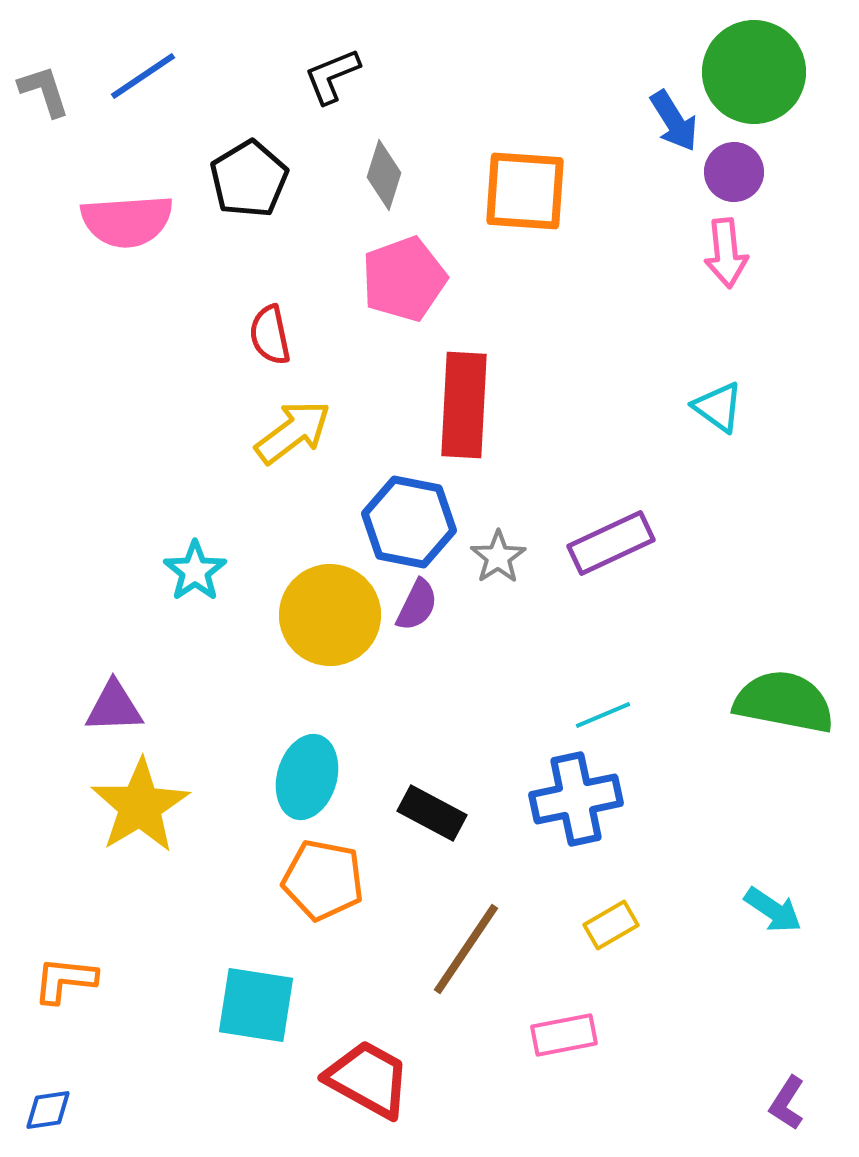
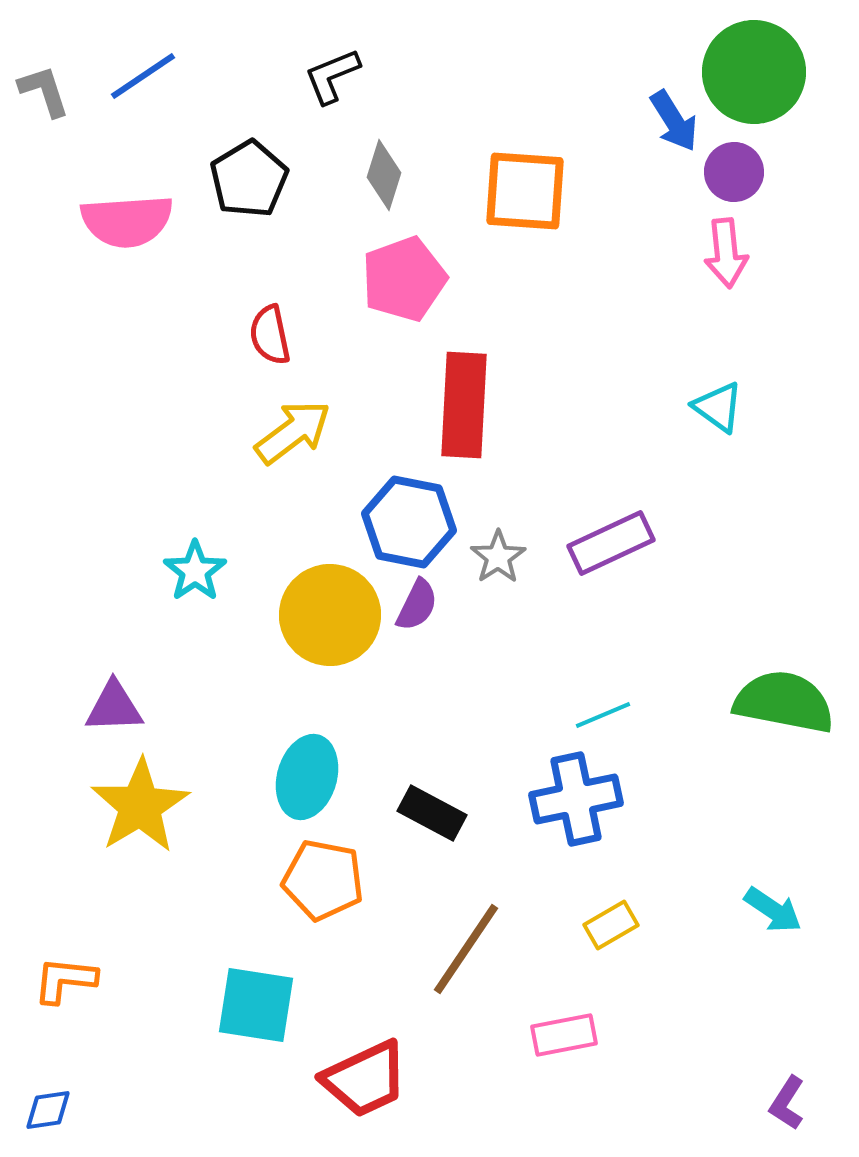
red trapezoid: moved 3 px left; rotated 126 degrees clockwise
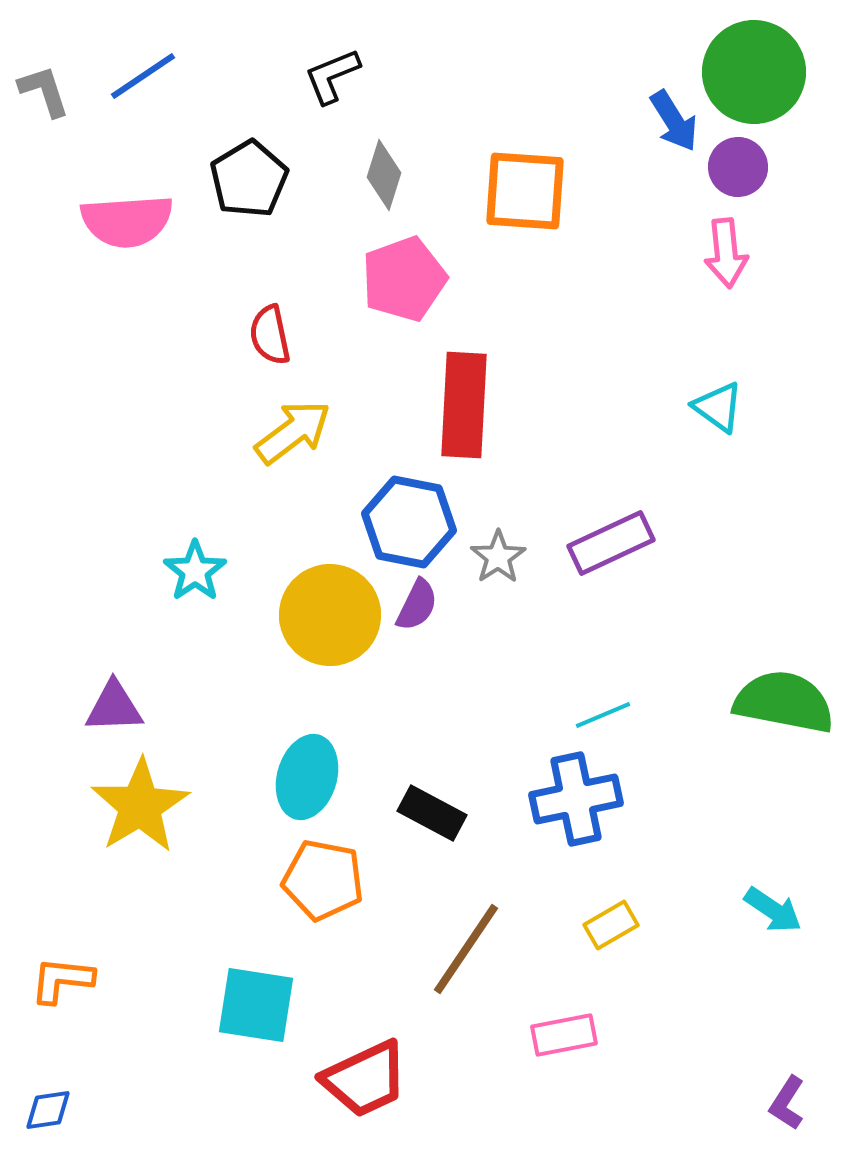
purple circle: moved 4 px right, 5 px up
orange L-shape: moved 3 px left
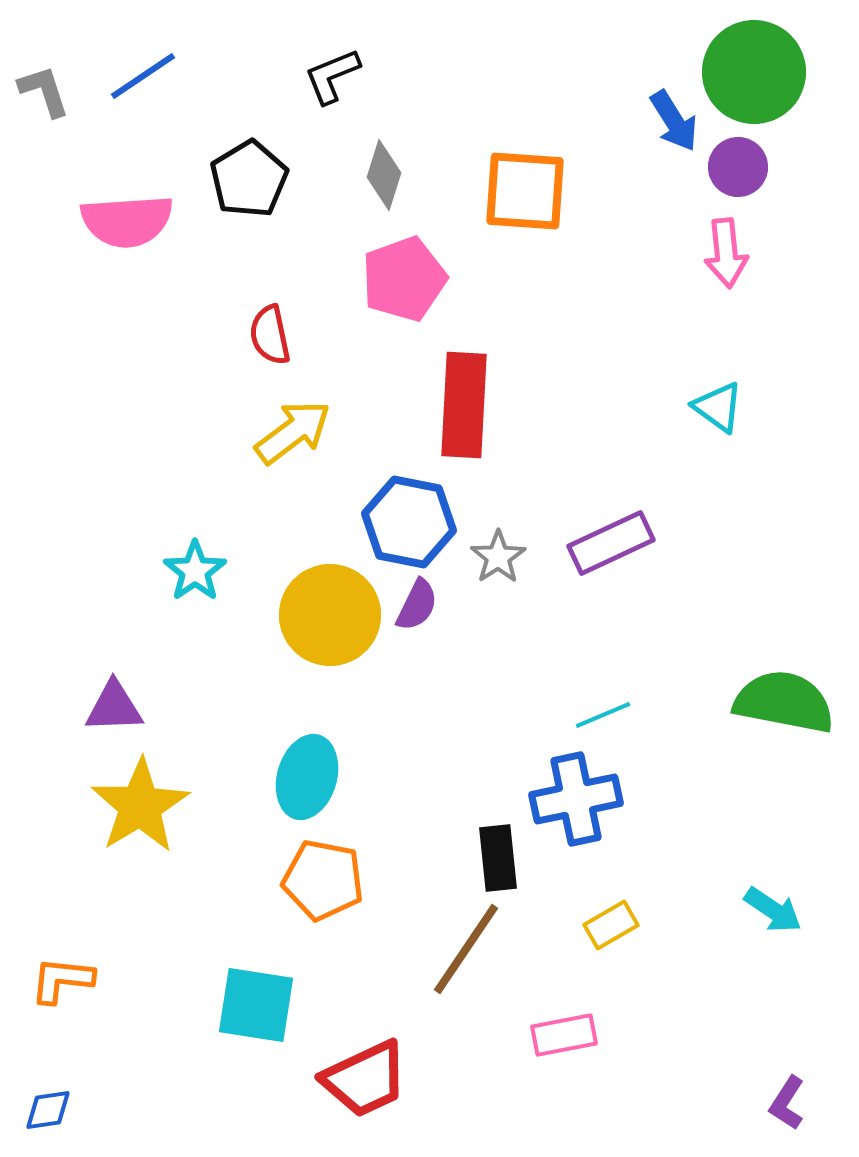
black rectangle: moved 66 px right, 45 px down; rotated 56 degrees clockwise
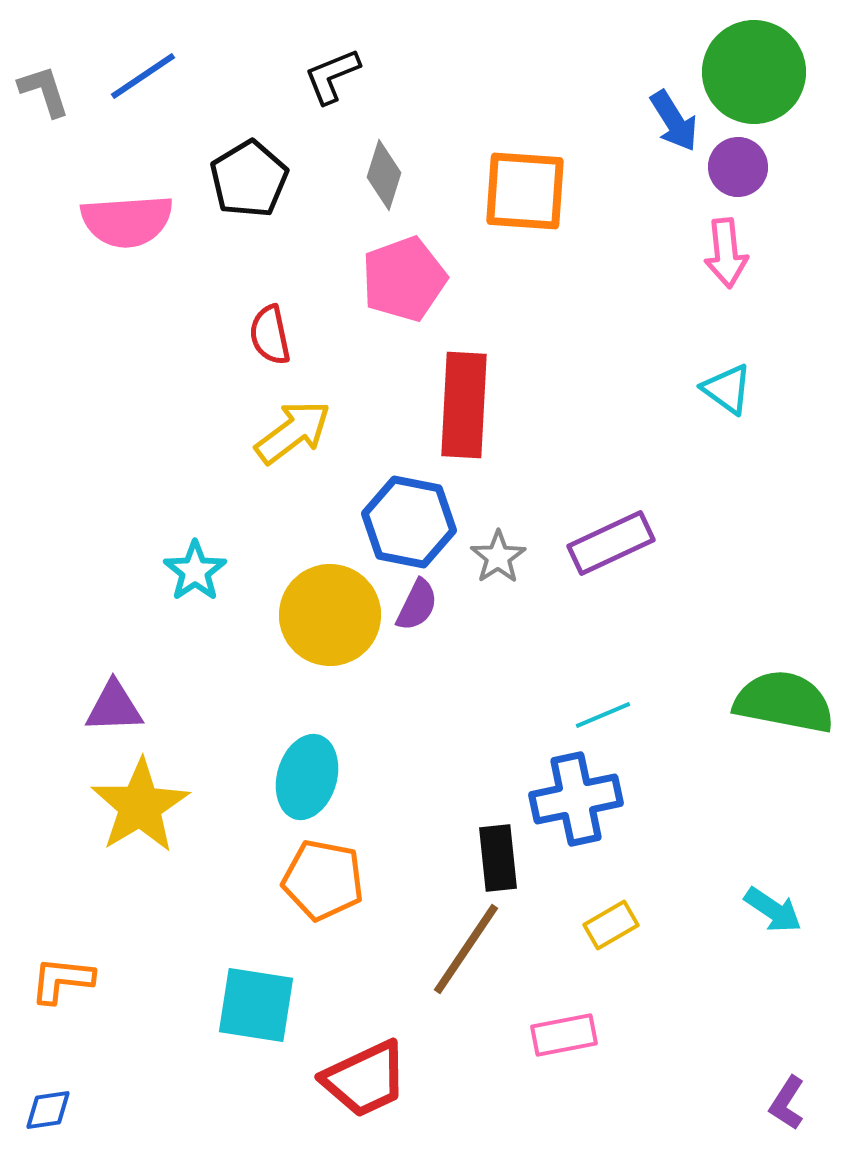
cyan triangle: moved 9 px right, 18 px up
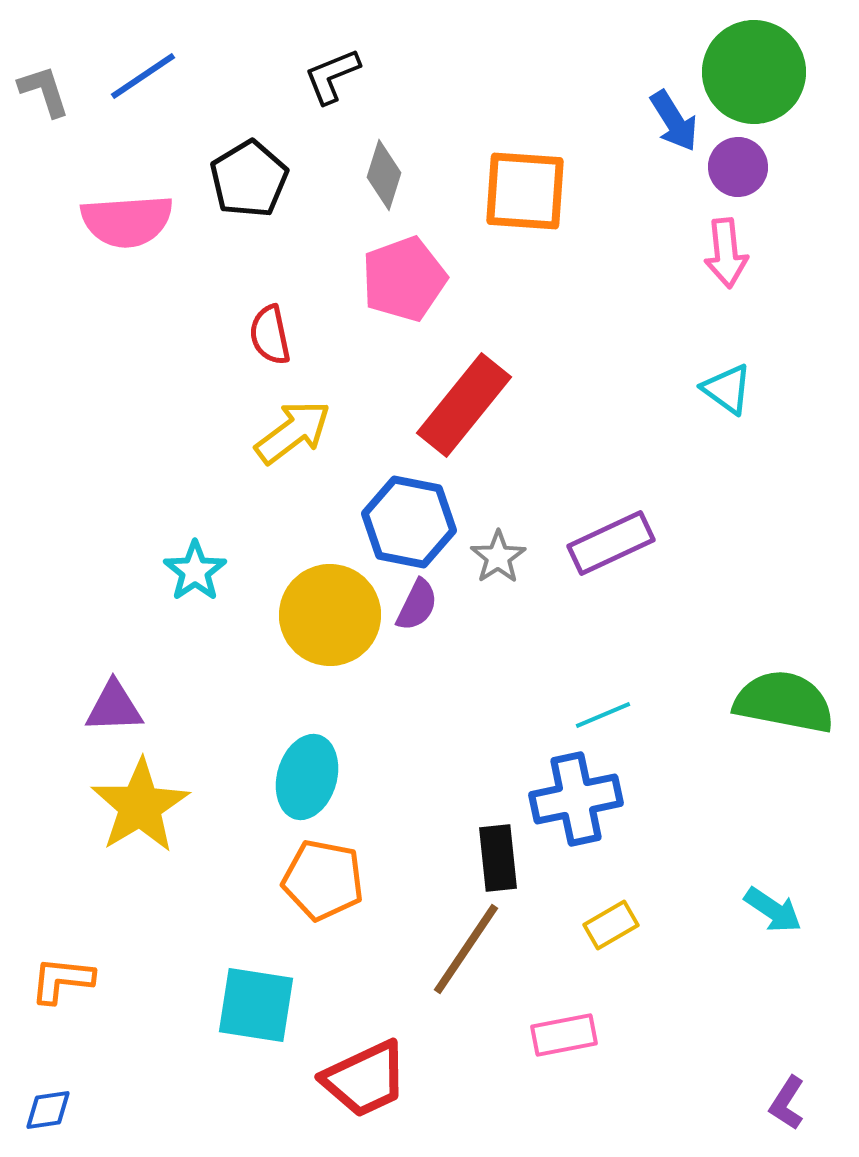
red rectangle: rotated 36 degrees clockwise
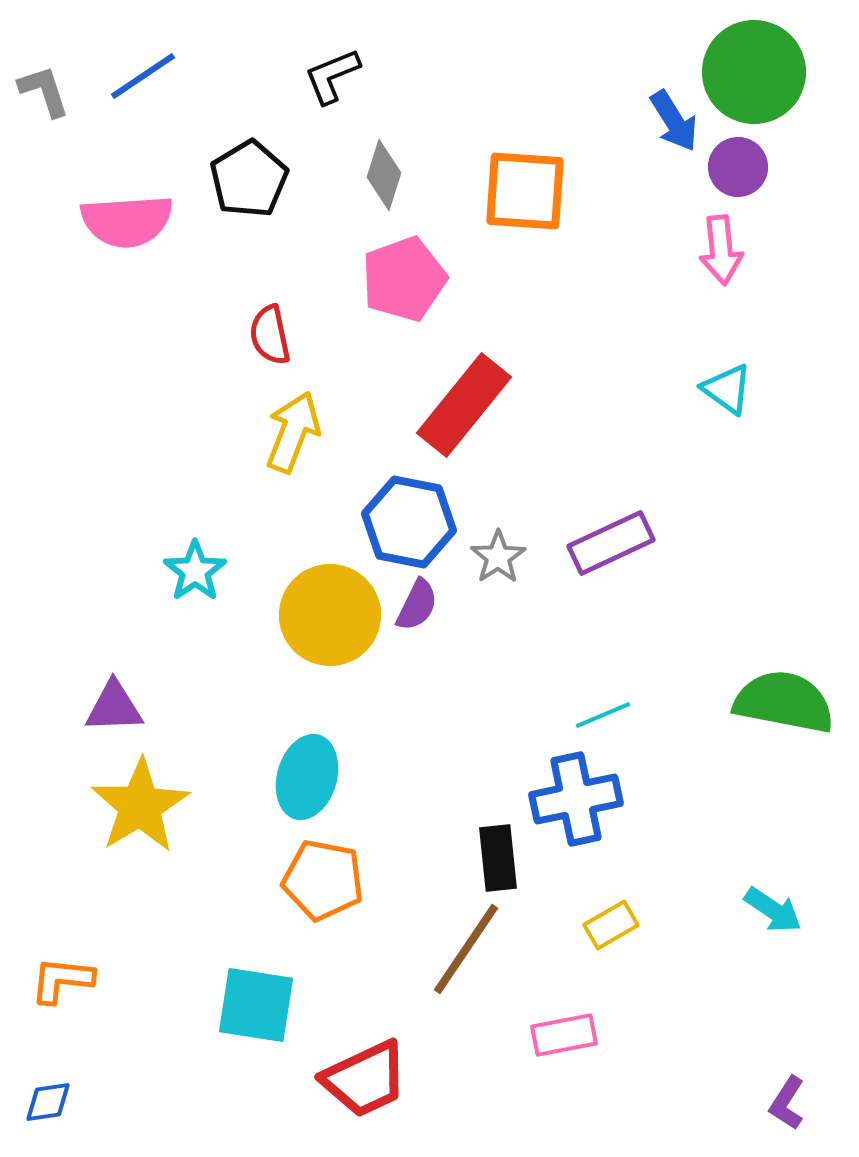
pink arrow: moved 5 px left, 3 px up
yellow arrow: rotated 32 degrees counterclockwise
blue diamond: moved 8 px up
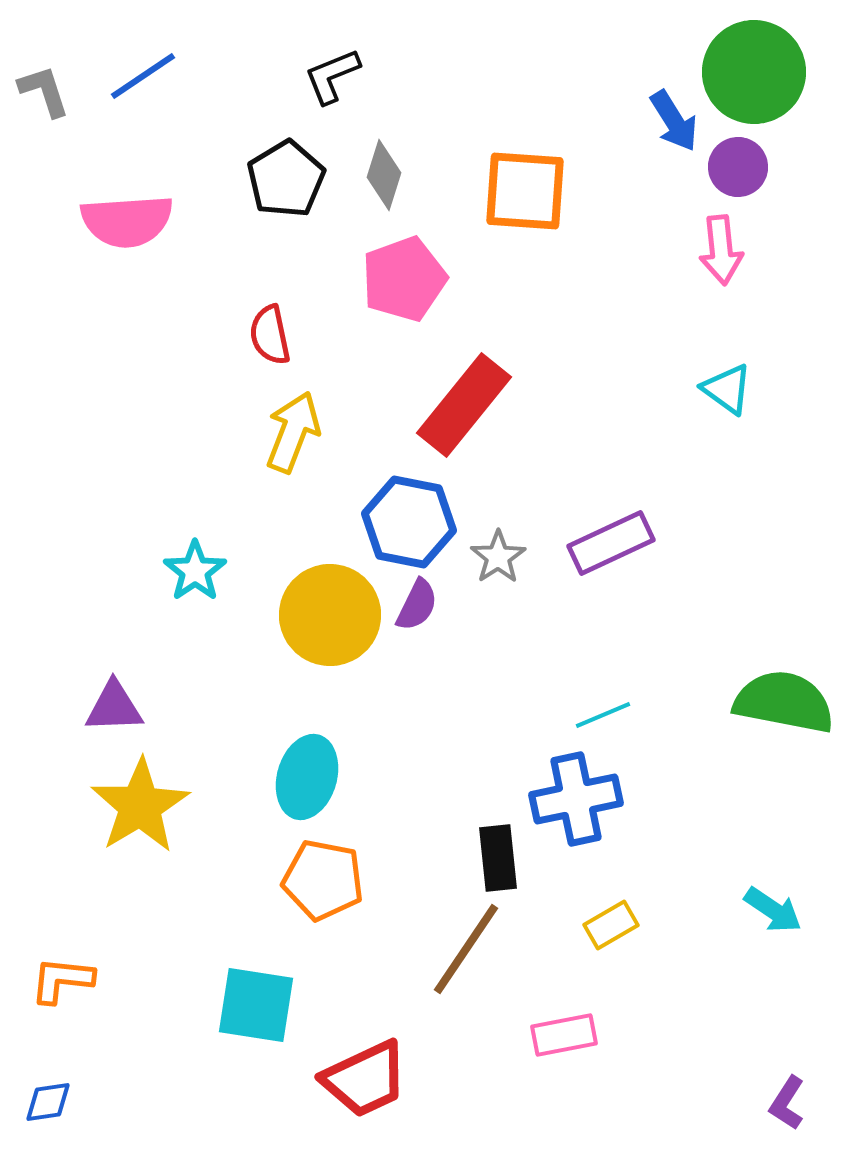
black pentagon: moved 37 px right
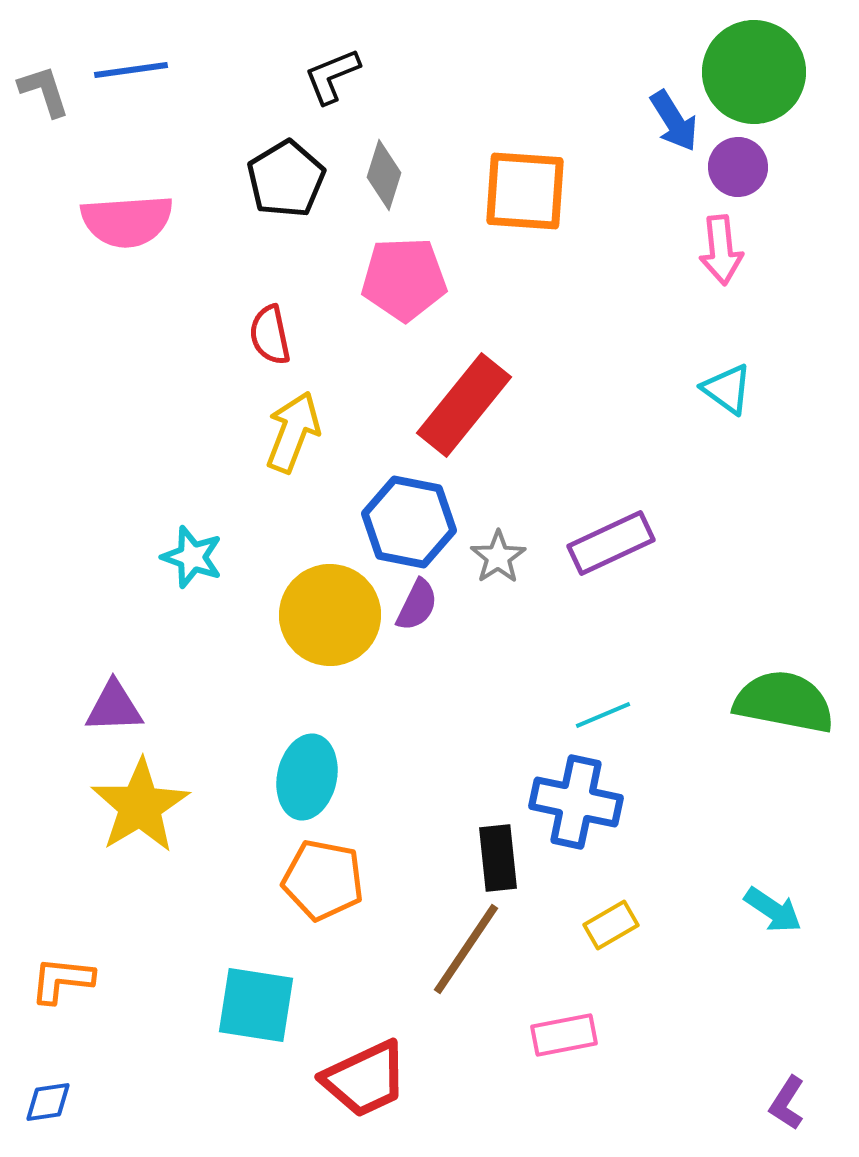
blue line: moved 12 px left, 6 px up; rotated 26 degrees clockwise
pink pentagon: rotated 18 degrees clockwise
cyan star: moved 3 px left, 14 px up; rotated 18 degrees counterclockwise
cyan ellipse: rotated 4 degrees counterclockwise
blue cross: moved 3 px down; rotated 24 degrees clockwise
